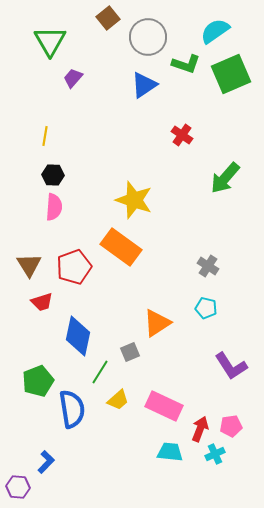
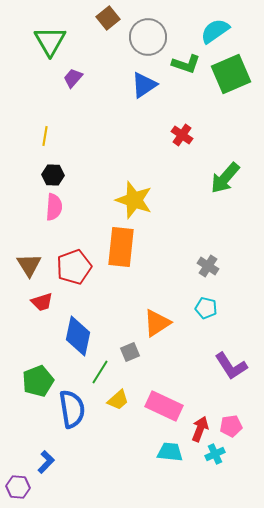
orange rectangle: rotated 60 degrees clockwise
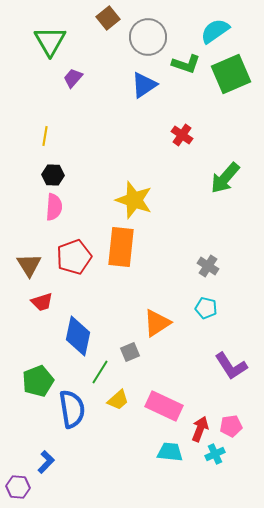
red pentagon: moved 10 px up
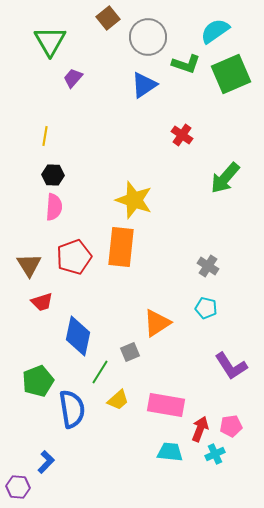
pink rectangle: moved 2 px right, 1 px up; rotated 15 degrees counterclockwise
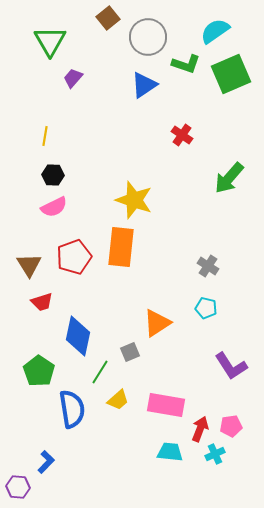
green arrow: moved 4 px right
pink semicircle: rotated 60 degrees clockwise
green pentagon: moved 1 px right, 10 px up; rotated 16 degrees counterclockwise
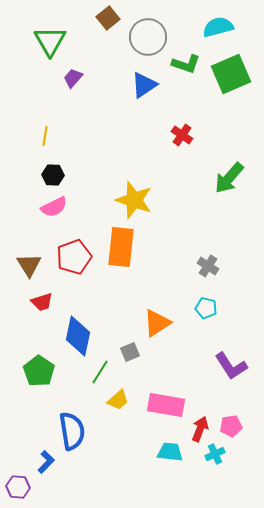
cyan semicircle: moved 3 px right, 4 px up; rotated 20 degrees clockwise
blue semicircle: moved 22 px down
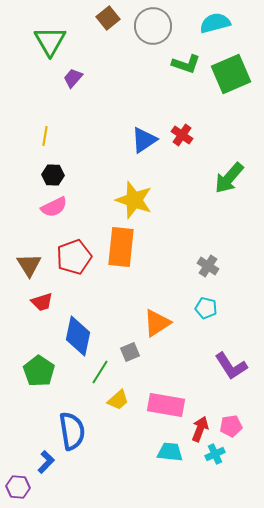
cyan semicircle: moved 3 px left, 4 px up
gray circle: moved 5 px right, 11 px up
blue triangle: moved 55 px down
